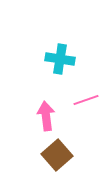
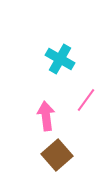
cyan cross: rotated 20 degrees clockwise
pink line: rotated 35 degrees counterclockwise
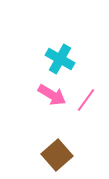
pink arrow: moved 6 px right, 21 px up; rotated 128 degrees clockwise
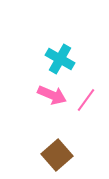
pink arrow: rotated 8 degrees counterclockwise
